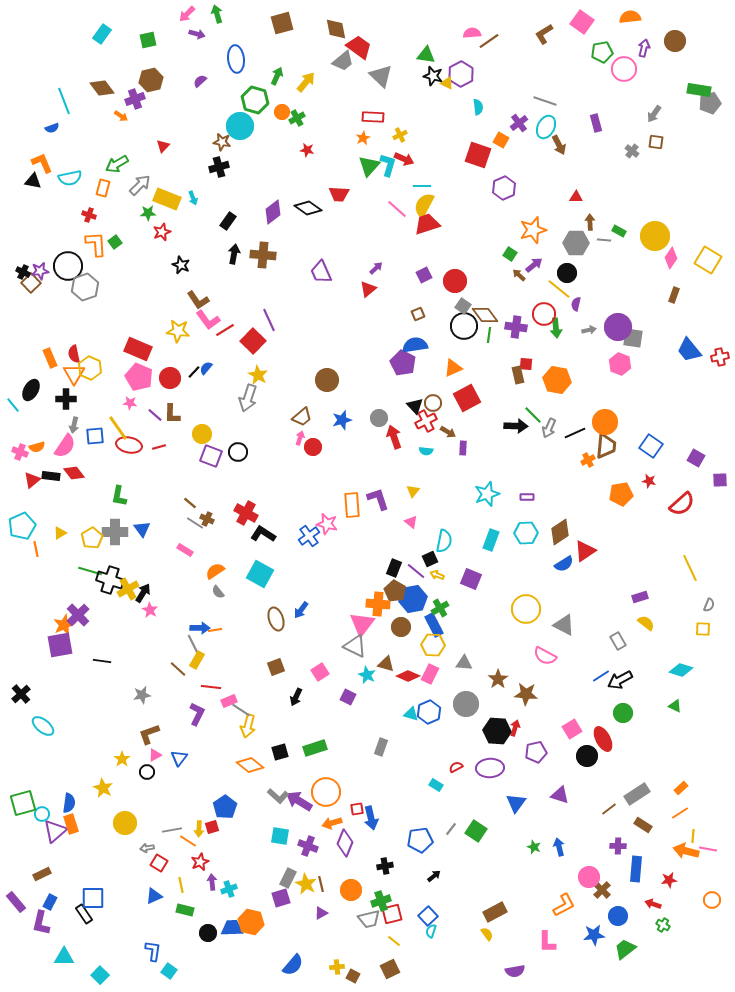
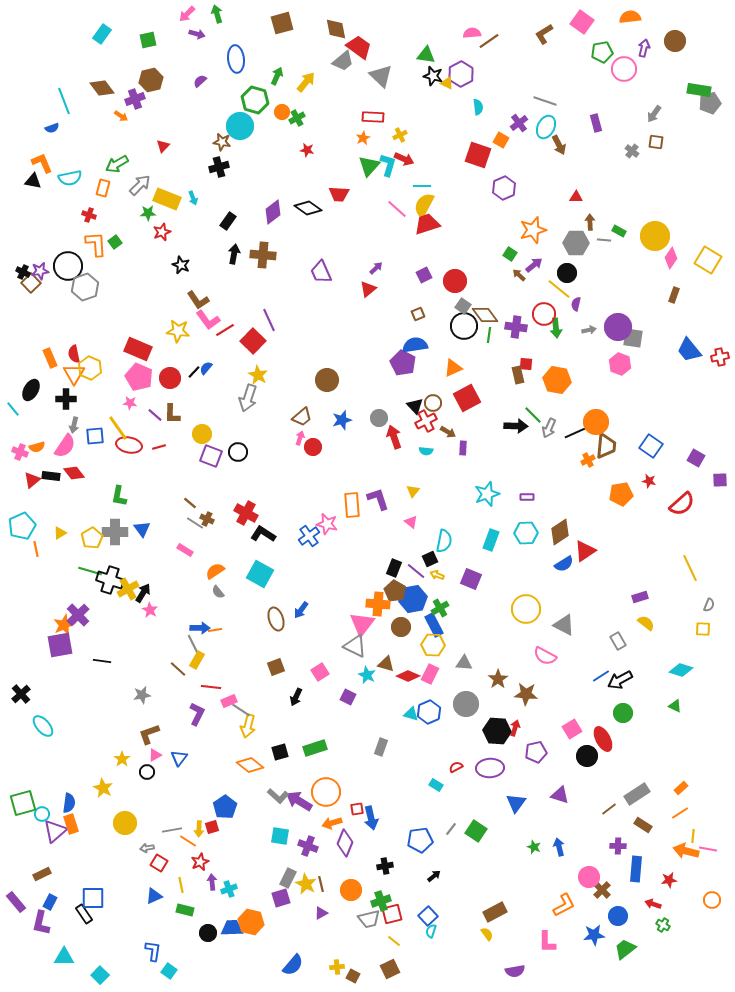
cyan line at (13, 405): moved 4 px down
orange circle at (605, 422): moved 9 px left
cyan ellipse at (43, 726): rotated 10 degrees clockwise
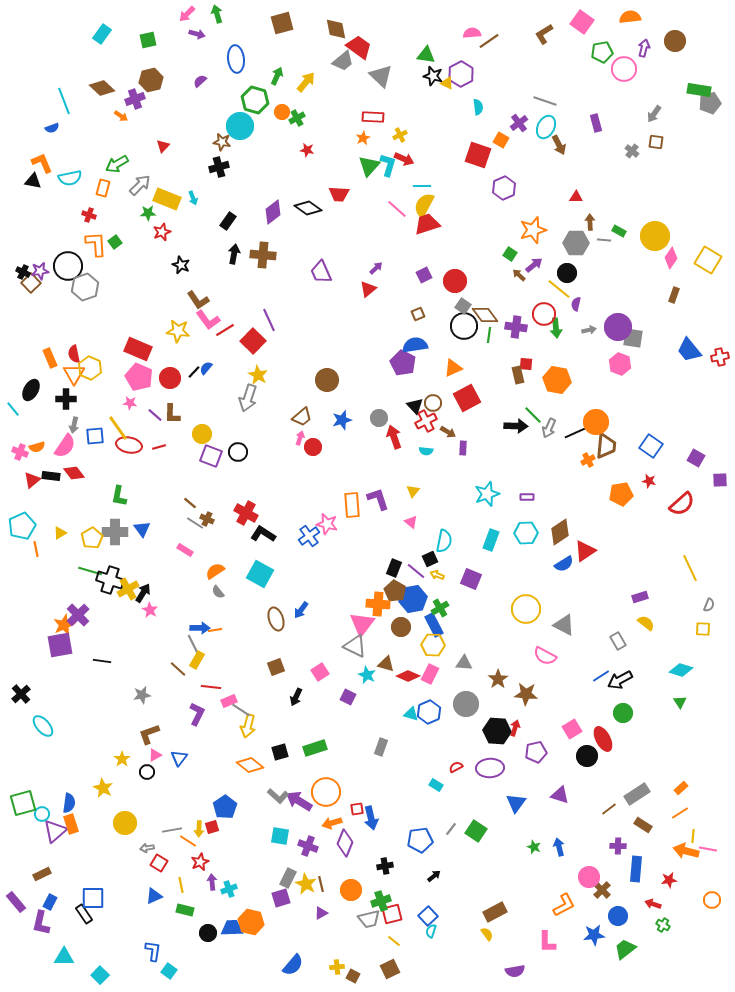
brown diamond at (102, 88): rotated 10 degrees counterclockwise
green triangle at (675, 706): moved 5 px right, 4 px up; rotated 32 degrees clockwise
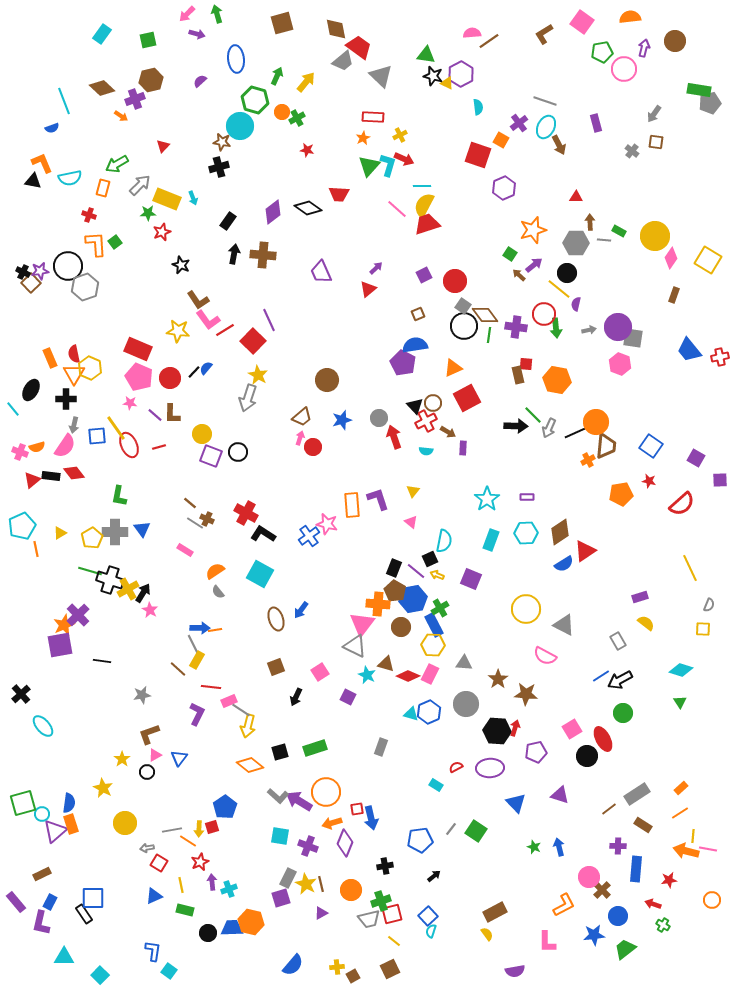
yellow line at (118, 428): moved 2 px left
blue square at (95, 436): moved 2 px right
red ellipse at (129, 445): rotated 55 degrees clockwise
cyan star at (487, 494): moved 5 px down; rotated 15 degrees counterclockwise
blue triangle at (516, 803): rotated 20 degrees counterclockwise
brown square at (353, 976): rotated 32 degrees clockwise
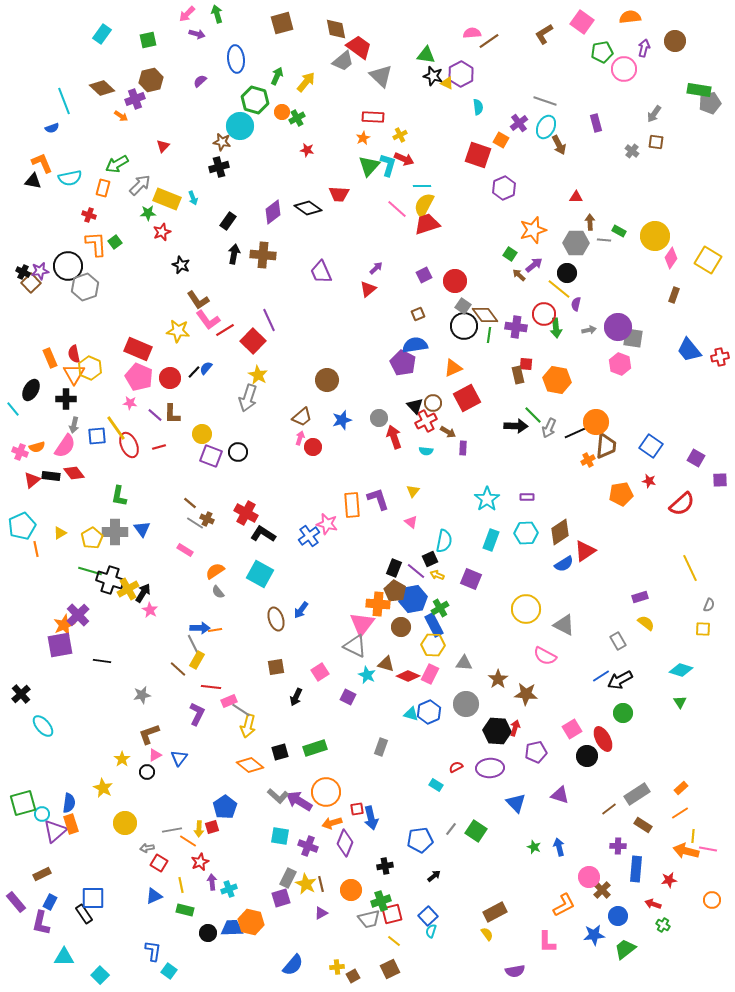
brown square at (276, 667): rotated 12 degrees clockwise
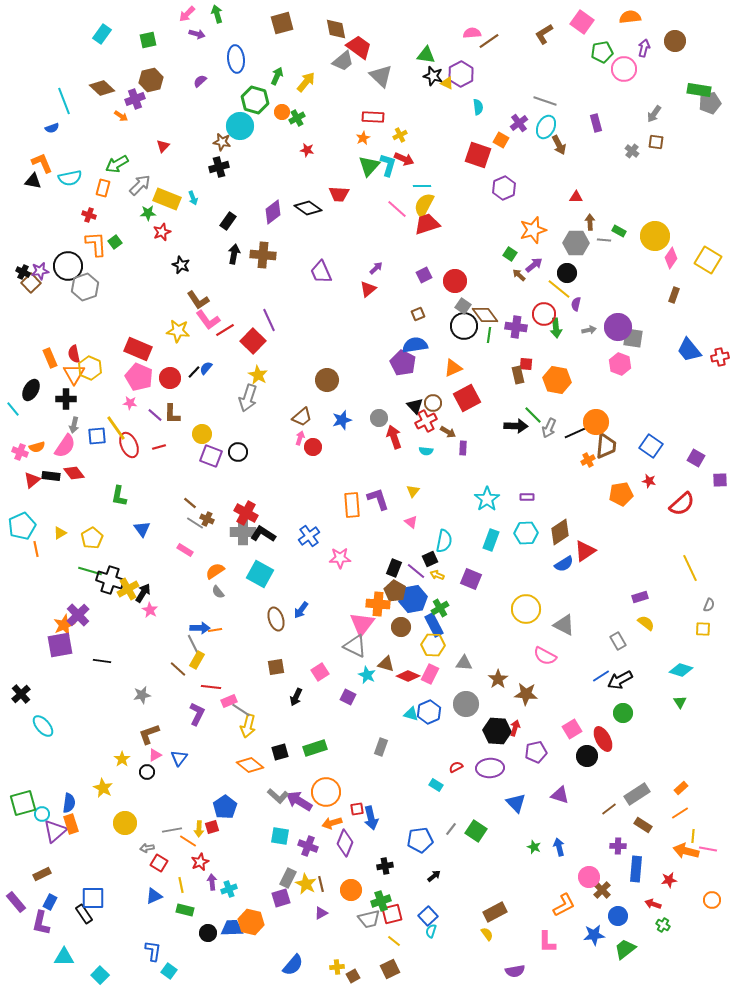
pink star at (327, 524): moved 13 px right, 34 px down; rotated 15 degrees counterclockwise
gray cross at (115, 532): moved 128 px right
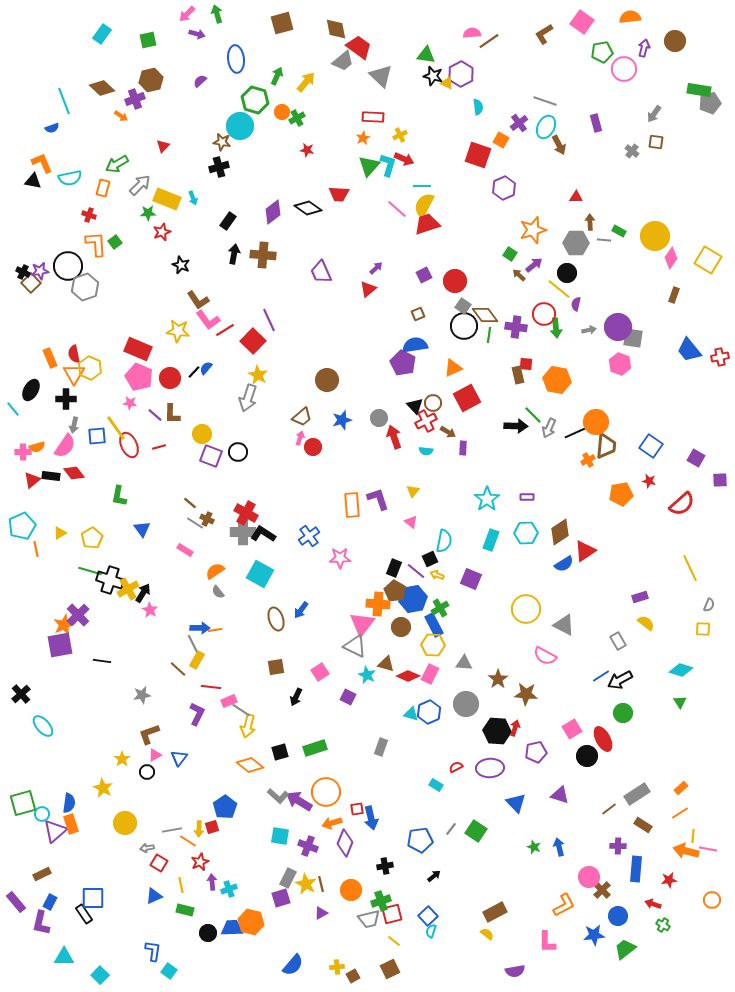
pink cross at (20, 452): moved 3 px right; rotated 21 degrees counterclockwise
yellow semicircle at (487, 934): rotated 16 degrees counterclockwise
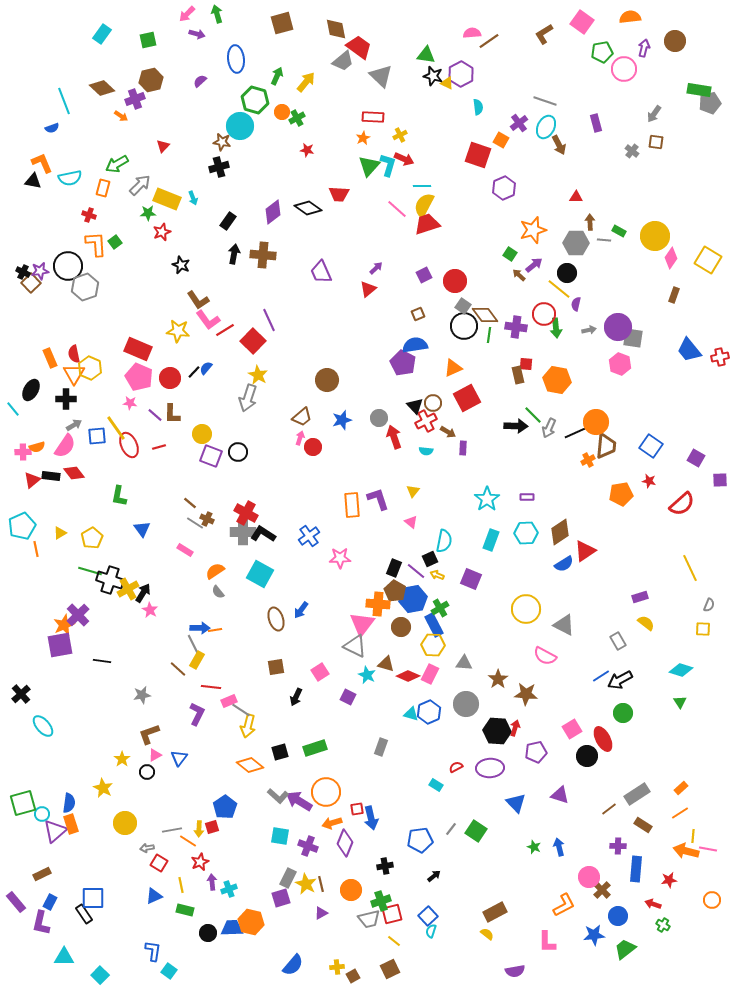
gray arrow at (74, 425): rotated 133 degrees counterclockwise
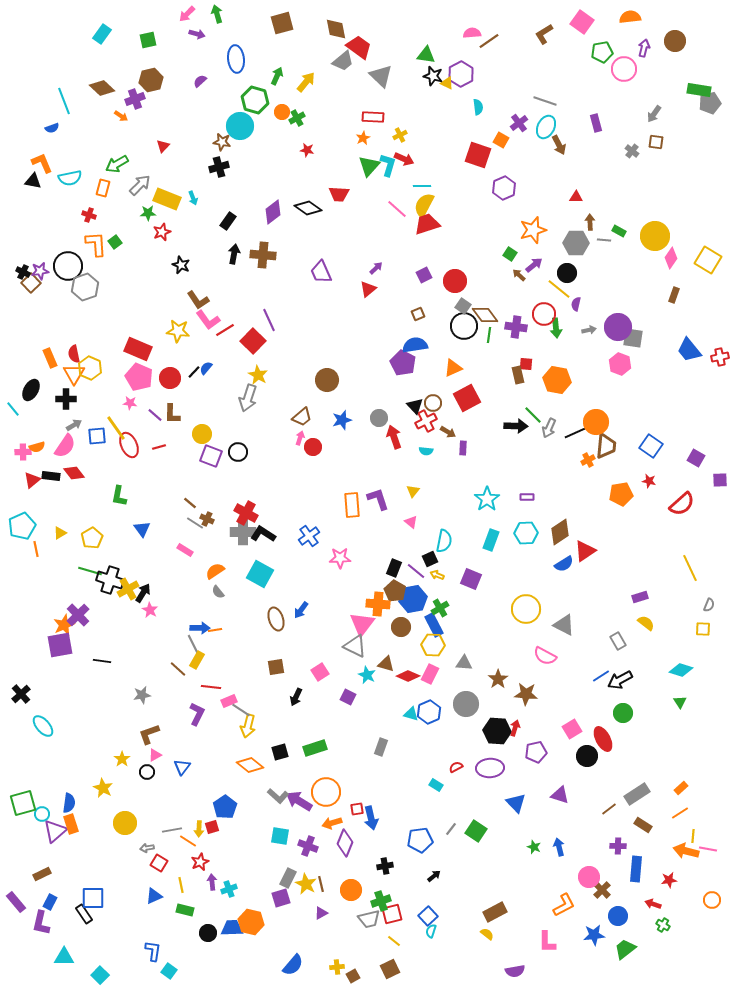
blue triangle at (179, 758): moved 3 px right, 9 px down
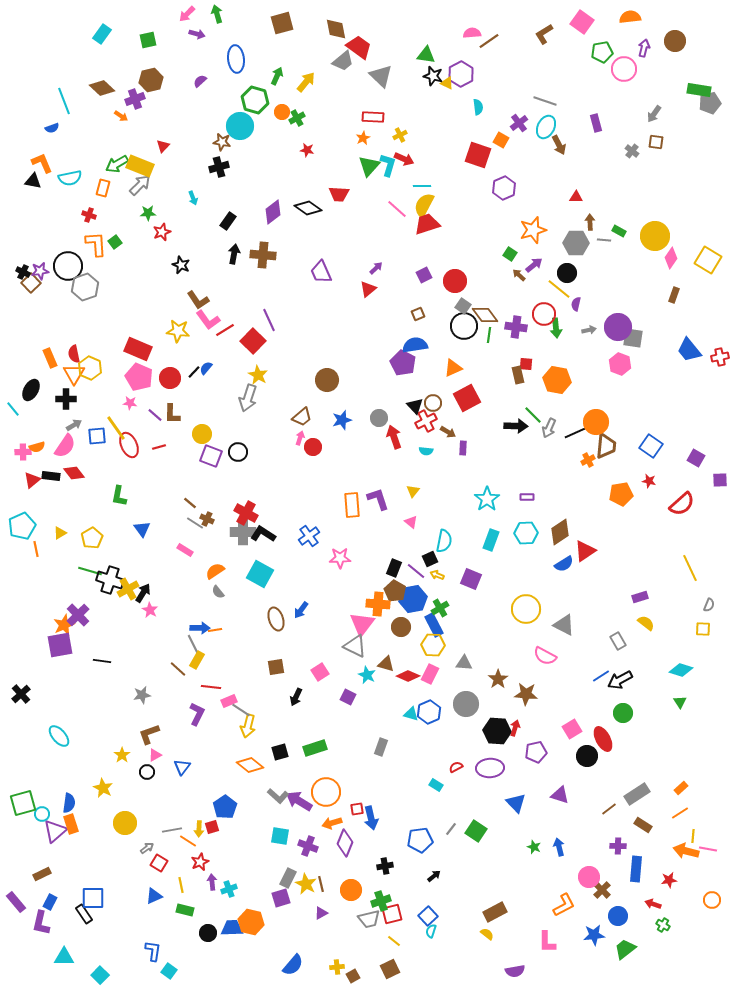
yellow rectangle at (167, 199): moved 27 px left, 33 px up
cyan ellipse at (43, 726): moved 16 px right, 10 px down
yellow star at (122, 759): moved 4 px up
gray arrow at (147, 848): rotated 152 degrees clockwise
